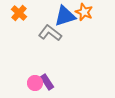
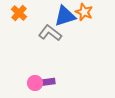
purple rectangle: rotated 63 degrees counterclockwise
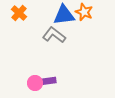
blue triangle: moved 1 px left, 1 px up; rotated 10 degrees clockwise
gray L-shape: moved 4 px right, 2 px down
purple rectangle: moved 1 px right, 1 px up
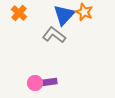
blue triangle: rotated 40 degrees counterclockwise
purple rectangle: moved 1 px right, 1 px down
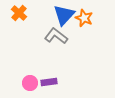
orange star: moved 6 px down
gray L-shape: moved 2 px right, 1 px down
pink circle: moved 5 px left
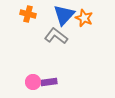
orange cross: moved 9 px right, 1 px down; rotated 28 degrees counterclockwise
pink circle: moved 3 px right, 1 px up
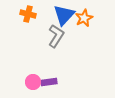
orange star: rotated 24 degrees clockwise
gray L-shape: rotated 85 degrees clockwise
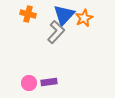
gray L-shape: moved 4 px up; rotated 10 degrees clockwise
pink circle: moved 4 px left, 1 px down
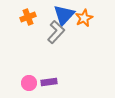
orange cross: moved 3 px down; rotated 35 degrees counterclockwise
